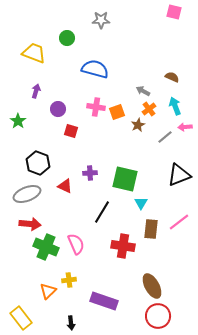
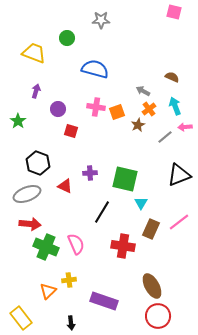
brown rectangle: rotated 18 degrees clockwise
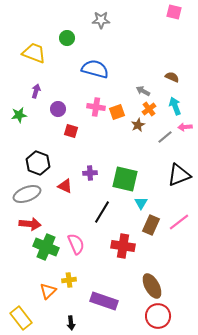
green star: moved 1 px right, 6 px up; rotated 28 degrees clockwise
brown rectangle: moved 4 px up
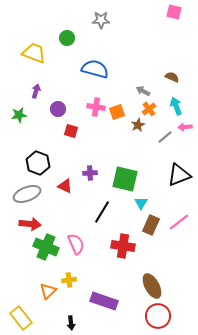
cyan arrow: moved 1 px right
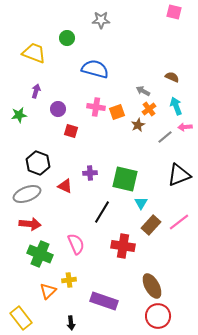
brown rectangle: rotated 18 degrees clockwise
green cross: moved 6 px left, 7 px down
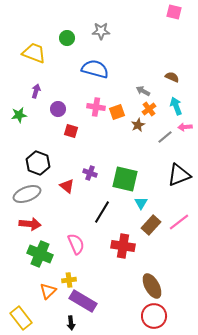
gray star: moved 11 px down
purple cross: rotated 24 degrees clockwise
red triangle: moved 2 px right; rotated 14 degrees clockwise
purple rectangle: moved 21 px left; rotated 12 degrees clockwise
red circle: moved 4 px left
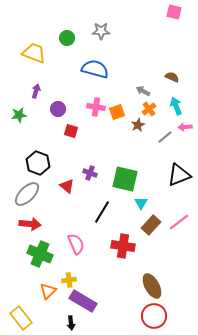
gray ellipse: rotated 24 degrees counterclockwise
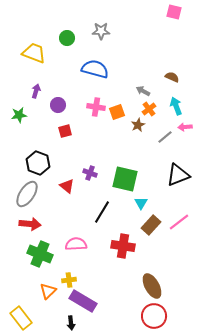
purple circle: moved 4 px up
red square: moved 6 px left; rotated 32 degrees counterclockwise
black triangle: moved 1 px left
gray ellipse: rotated 12 degrees counterclockwise
pink semicircle: rotated 70 degrees counterclockwise
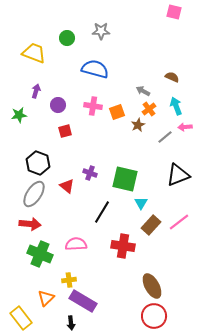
pink cross: moved 3 px left, 1 px up
gray ellipse: moved 7 px right
orange triangle: moved 2 px left, 7 px down
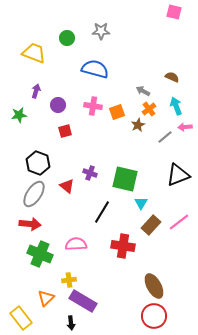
brown ellipse: moved 2 px right
